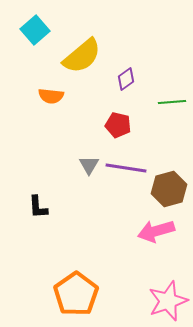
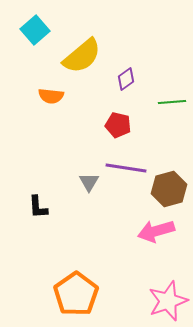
gray triangle: moved 17 px down
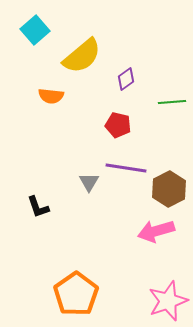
brown hexagon: rotated 12 degrees counterclockwise
black L-shape: rotated 15 degrees counterclockwise
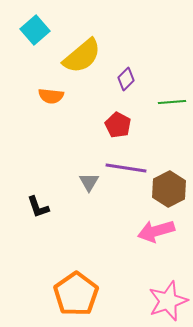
purple diamond: rotated 10 degrees counterclockwise
red pentagon: rotated 15 degrees clockwise
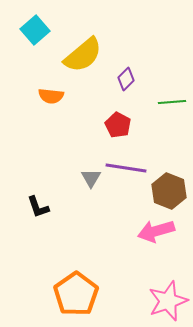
yellow semicircle: moved 1 px right, 1 px up
gray triangle: moved 2 px right, 4 px up
brown hexagon: moved 2 px down; rotated 12 degrees counterclockwise
